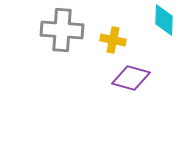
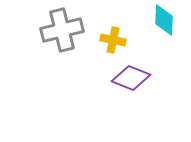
gray cross: rotated 18 degrees counterclockwise
purple diamond: rotated 6 degrees clockwise
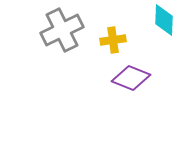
gray cross: rotated 12 degrees counterclockwise
yellow cross: rotated 20 degrees counterclockwise
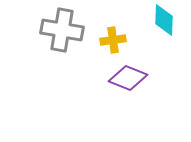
gray cross: rotated 36 degrees clockwise
purple diamond: moved 3 px left
